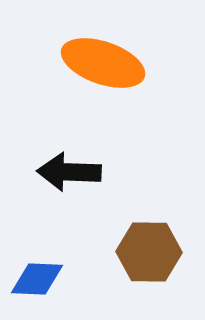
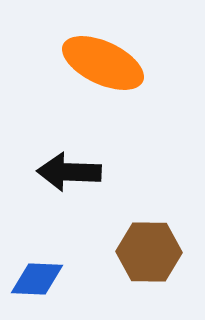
orange ellipse: rotated 6 degrees clockwise
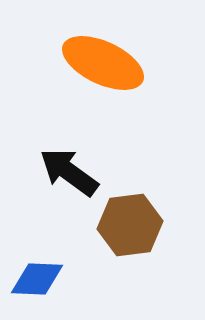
black arrow: rotated 34 degrees clockwise
brown hexagon: moved 19 px left, 27 px up; rotated 8 degrees counterclockwise
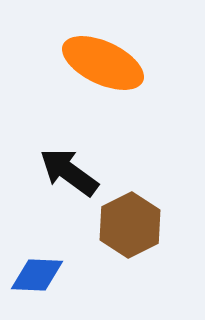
brown hexagon: rotated 20 degrees counterclockwise
blue diamond: moved 4 px up
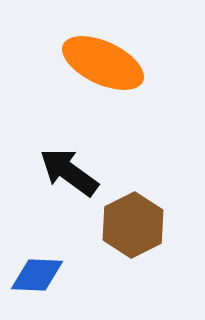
brown hexagon: moved 3 px right
